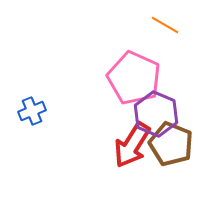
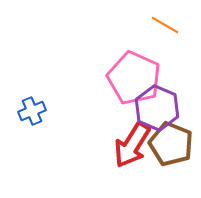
purple hexagon: moved 1 px right, 6 px up
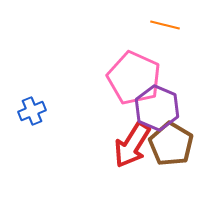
orange line: rotated 16 degrees counterclockwise
brown pentagon: rotated 9 degrees clockwise
